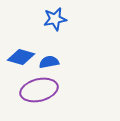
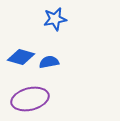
purple ellipse: moved 9 px left, 9 px down
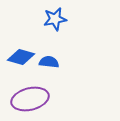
blue semicircle: rotated 18 degrees clockwise
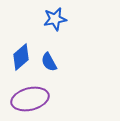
blue diamond: rotated 56 degrees counterclockwise
blue semicircle: rotated 126 degrees counterclockwise
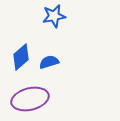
blue star: moved 1 px left, 3 px up
blue semicircle: rotated 102 degrees clockwise
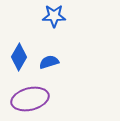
blue star: rotated 10 degrees clockwise
blue diamond: moved 2 px left; rotated 20 degrees counterclockwise
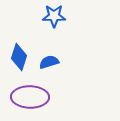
blue diamond: rotated 12 degrees counterclockwise
purple ellipse: moved 2 px up; rotated 15 degrees clockwise
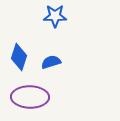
blue star: moved 1 px right
blue semicircle: moved 2 px right
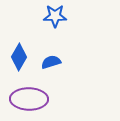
blue diamond: rotated 12 degrees clockwise
purple ellipse: moved 1 px left, 2 px down
